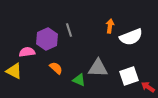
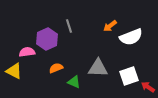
orange arrow: rotated 136 degrees counterclockwise
gray line: moved 4 px up
orange semicircle: rotated 64 degrees counterclockwise
green triangle: moved 5 px left, 2 px down
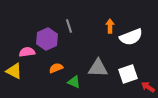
orange arrow: rotated 128 degrees clockwise
white square: moved 1 px left, 2 px up
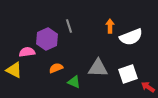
yellow triangle: moved 1 px up
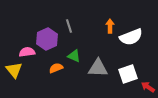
yellow triangle: rotated 24 degrees clockwise
green triangle: moved 26 px up
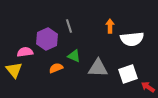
white semicircle: moved 1 px right, 2 px down; rotated 15 degrees clockwise
pink semicircle: moved 2 px left
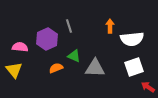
pink semicircle: moved 5 px left, 5 px up; rotated 14 degrees clockwise
gray triangle: moved 3 px left
white square: moved 6 px right, 7 px up
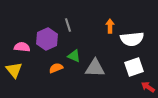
gray line: moved 1 px left, 1 px up
pink semicircle: moved 2 px right
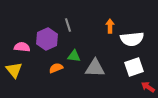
green triangle: rotated 16 degrees counterclockwise
